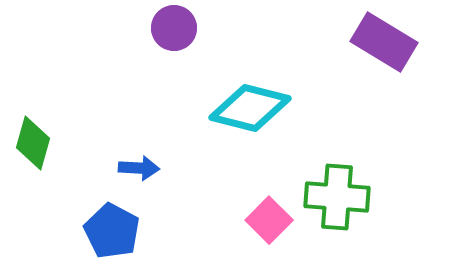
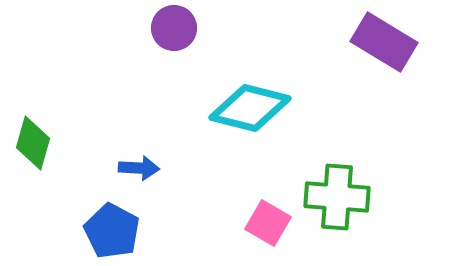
pink square: moved 1 px left, 3 px down; rotated 15 degrees counterclockwise
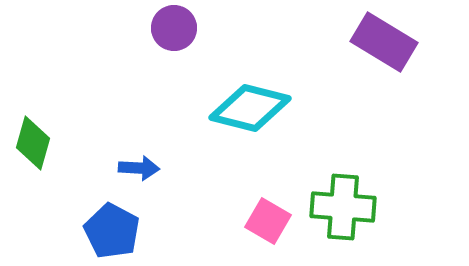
green cross: moved 6 px right, 10 px down
pink square: moved 2 px up
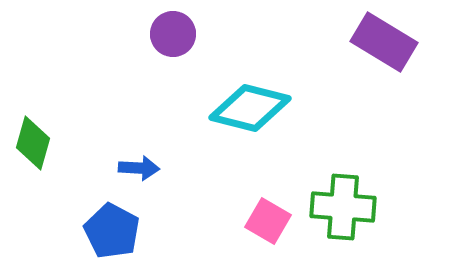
purple circle: moved 1 px left, 6 px down
